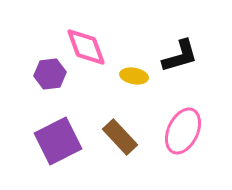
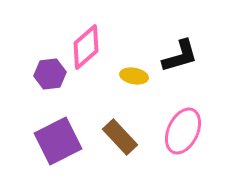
pink diamond: rotated 69 degrees clockwise
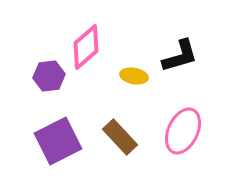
purple hexagon: moved 1 px left, 2 px down
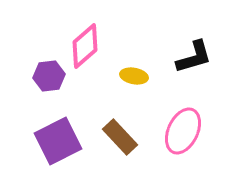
pink diamond: moved 1 px left, 1 px up
black L-shape: moved 14 px right, 1 px down
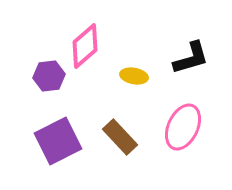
black L-shape: moved 3 px left, 1 px down
pink ellipse: moved 4 px up
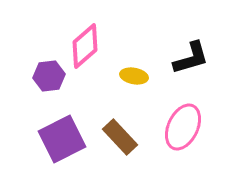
purple square: moved 4 px right, 2 px up
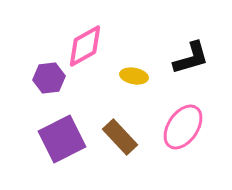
pink diamond: rotated 12 degrees clockwise
purple hexagon: moved 2 px down
pink ellipse: rotated 9 degrees clockwise
